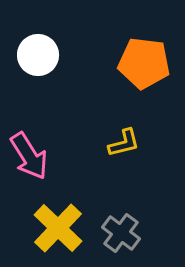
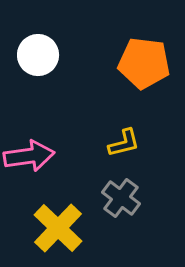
pink arrow: rotated 66 degrees counterclockwise
gray cross: moved 35 px up
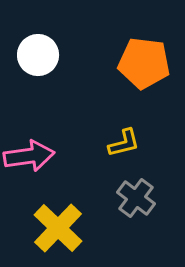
gray cross: moved 15 px right
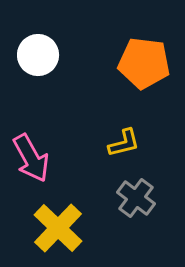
pink arrow: moved 2 px right, 2 px down; rotated 69 degrees clockwise
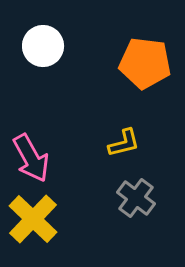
white circle: moved 5 px right, 9 px up
orange pentagon: moved 1 px right
yellow cross: moved 25 px left, 9 px up
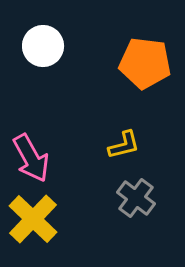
yellow L-shape: moved 2 px down
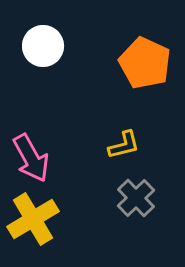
orange pentagon: rotated 18 degrees clockwise
gray cross: rotated 9 degrees clockwise
yellow cross: rotated 15 degrees clockwise
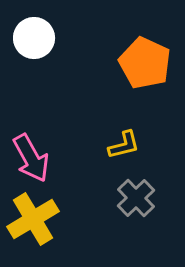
white circle: moved 9 px left, 8 px up
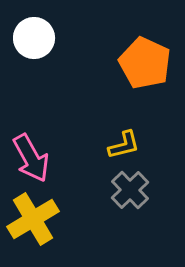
gray cross: moved 6 px left, 8 px up
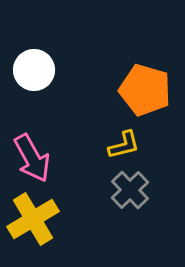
white circle: moved 32 px down
orange pentagon: moved 27 px down; rotated 9 degrees counterclockwise
pink arrow: moved 1 px right
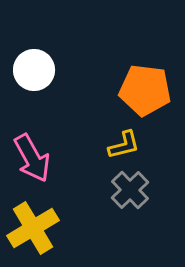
orange pentagon: rotated 9 degrees counterclockwise
yellow cross: moved 9 px down
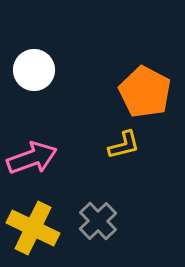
orange pentagon: moved 2 px down; rotated 21 degrees clockwise
pink arrow: rotated 81 degrees counterclockwise
gray cross: moved 32 px left, 31 px down
yellow cross: rotated 33 degrees counterclockwise
